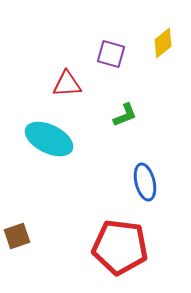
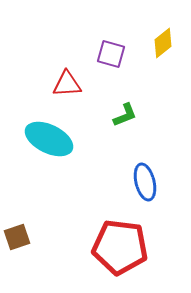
brown square: moved 1 px down
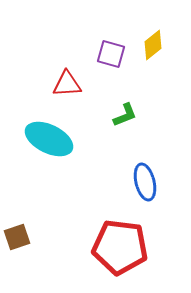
yellow diamond: moved 10 px left, 2 px down
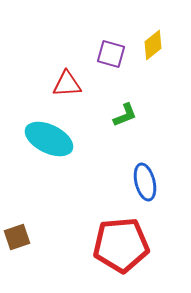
red pentagon: moved 1 px right, 2 px up; rotated 12 degrees counterclockwise
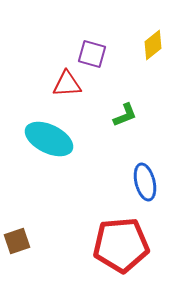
purple square: moved 19 px left
brown square: moved 4 px down
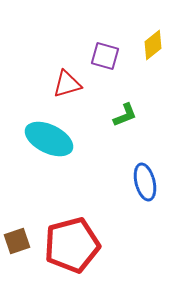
purple square: moved 13 px right, 2 px down
red triangle: rotated 12 degrees counterclockwise
red pentagon: moved 49 px left; rotated 10 degrees counterclockwise
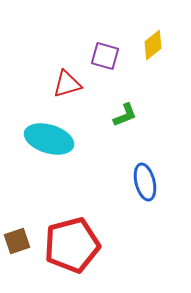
cyan ellipse: rotated 9 degrees counterclockwise
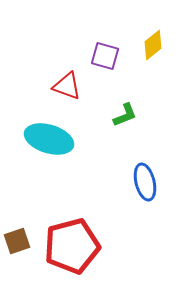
red triangle: moved 2 px down; rotated 36 degrees clockwise
red pentagon: moved 1 px down
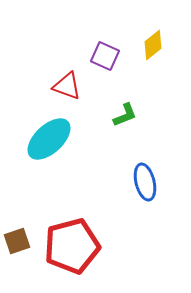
purple square: rotated 8 degrees clockwise
cyan ellipse: rotated 60 degrees counterclockwise
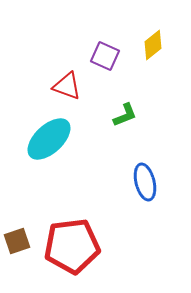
red pentagon: rotated 8 degrees clockwise
